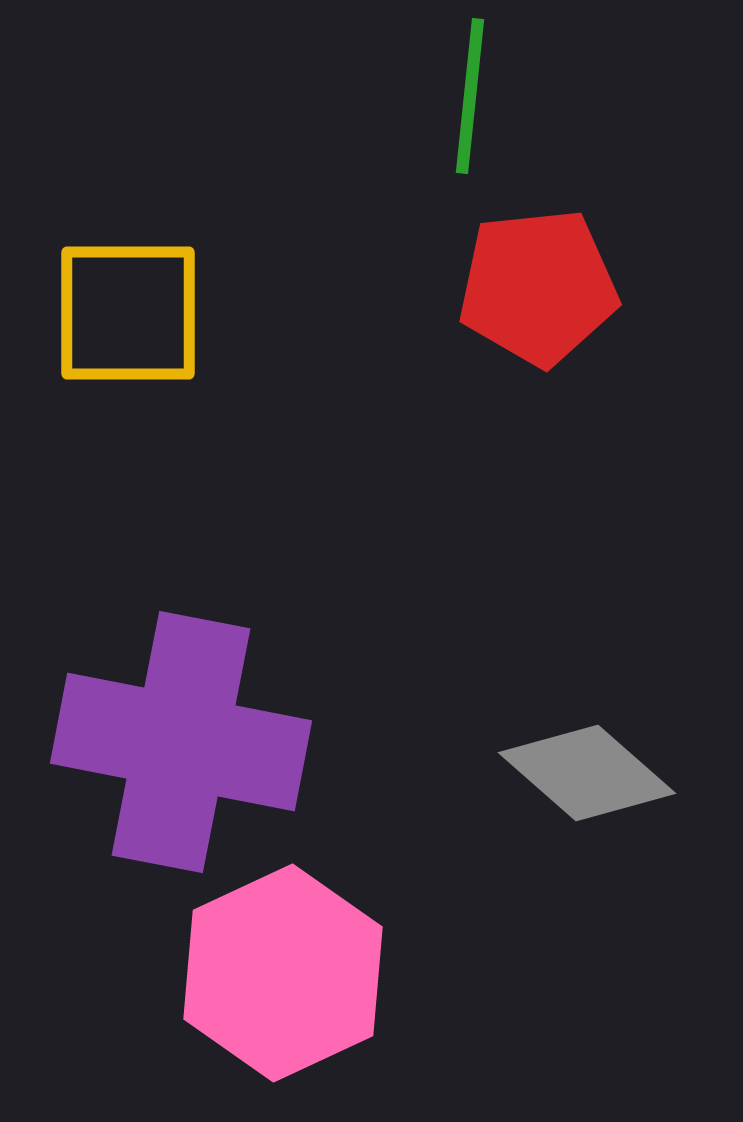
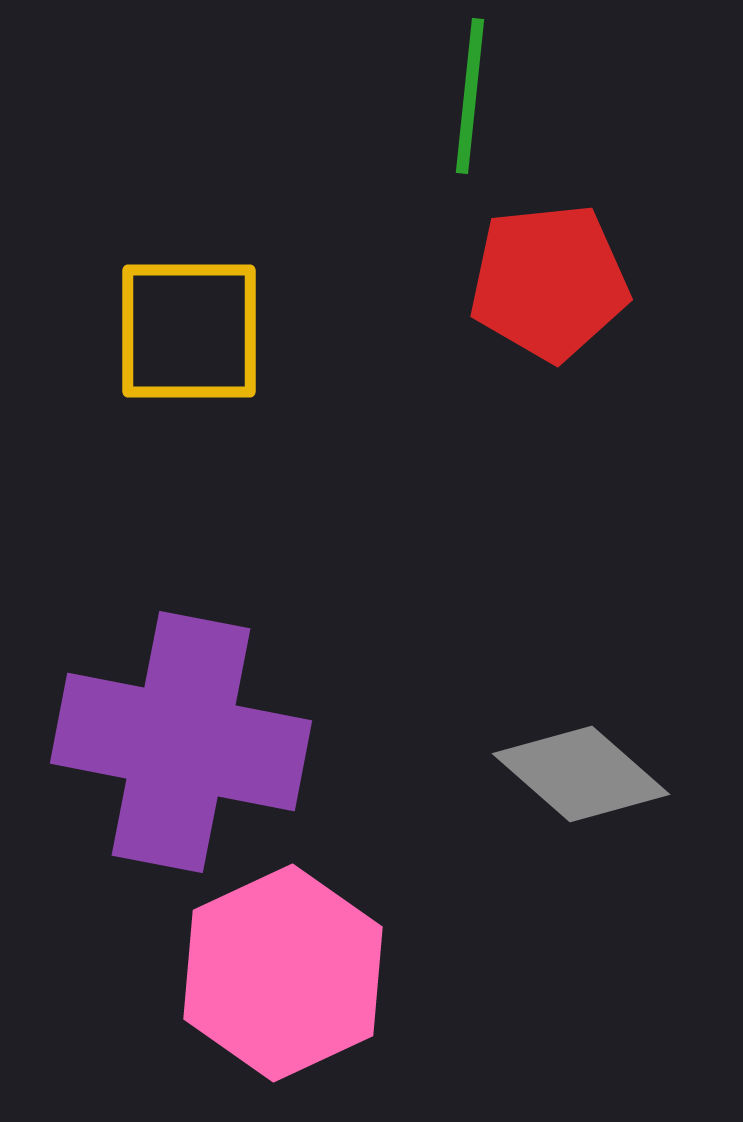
red pentagon: moved 11 px right, 5 px up
yellow square: moved 61 px right, 18 px down
gray diamond: moved 6 px left, 1 px down
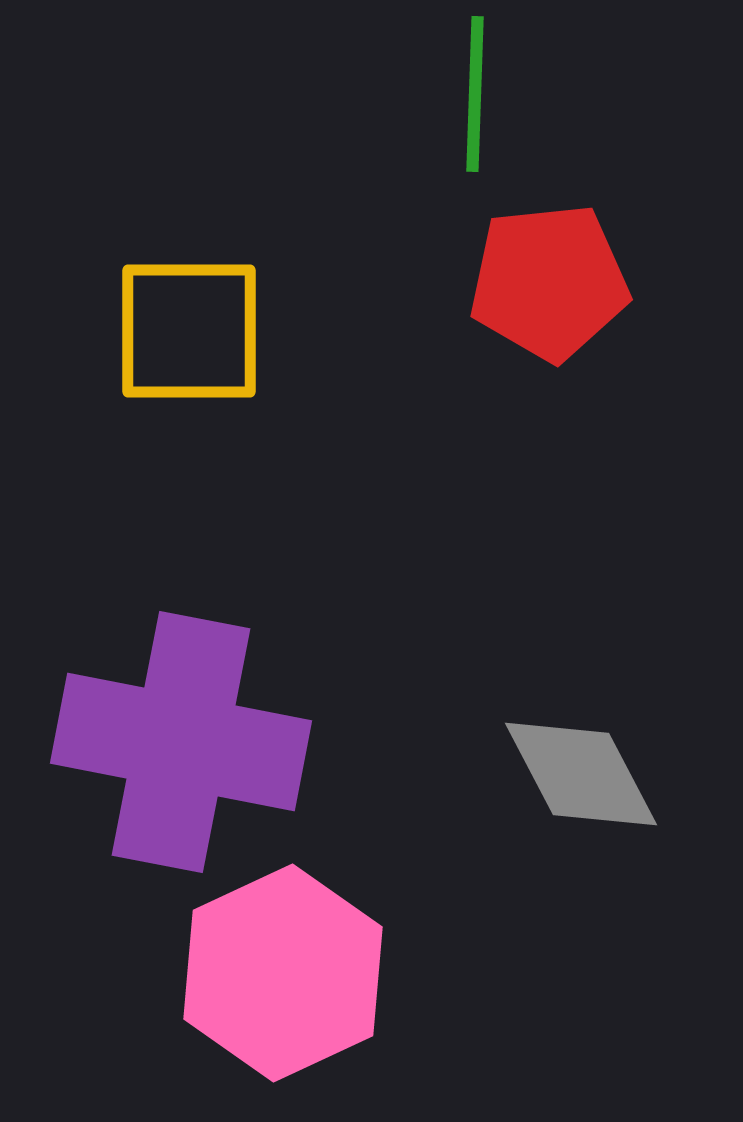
green line: moved 5 px right, 2 px up; rotated 4 degrees counterclockwise
gray diamond: rotated 21 degrees clockwise
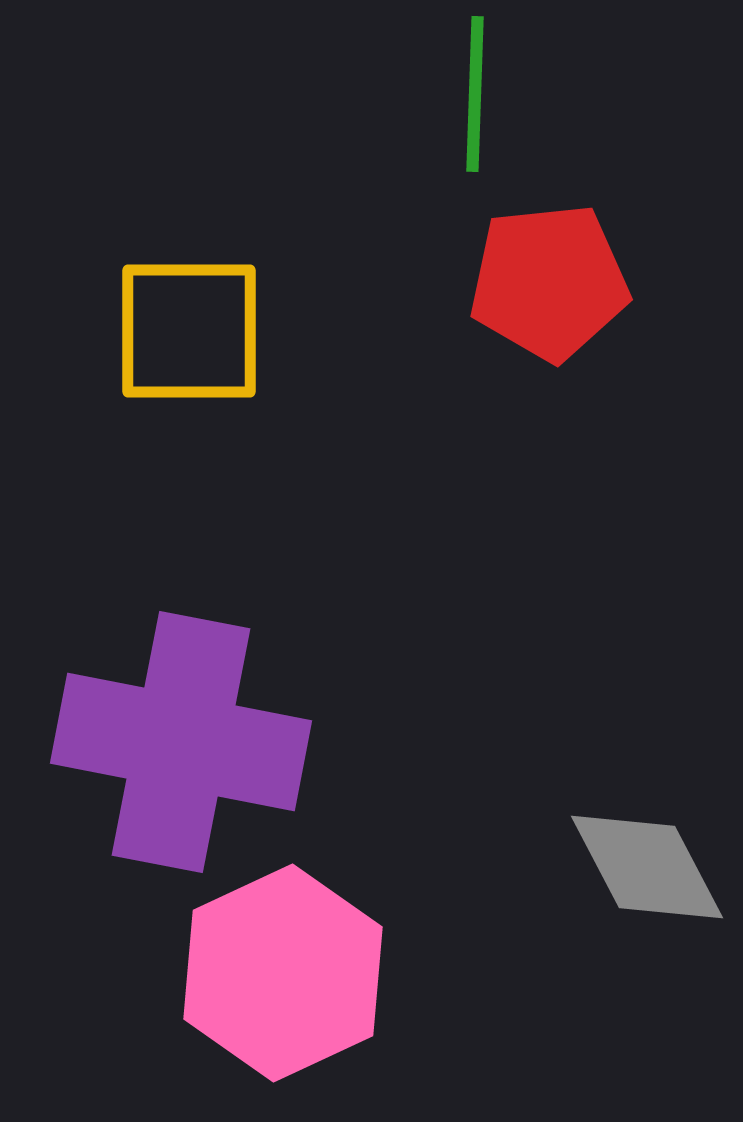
gray diamond: moved 66 px right, 93 px down
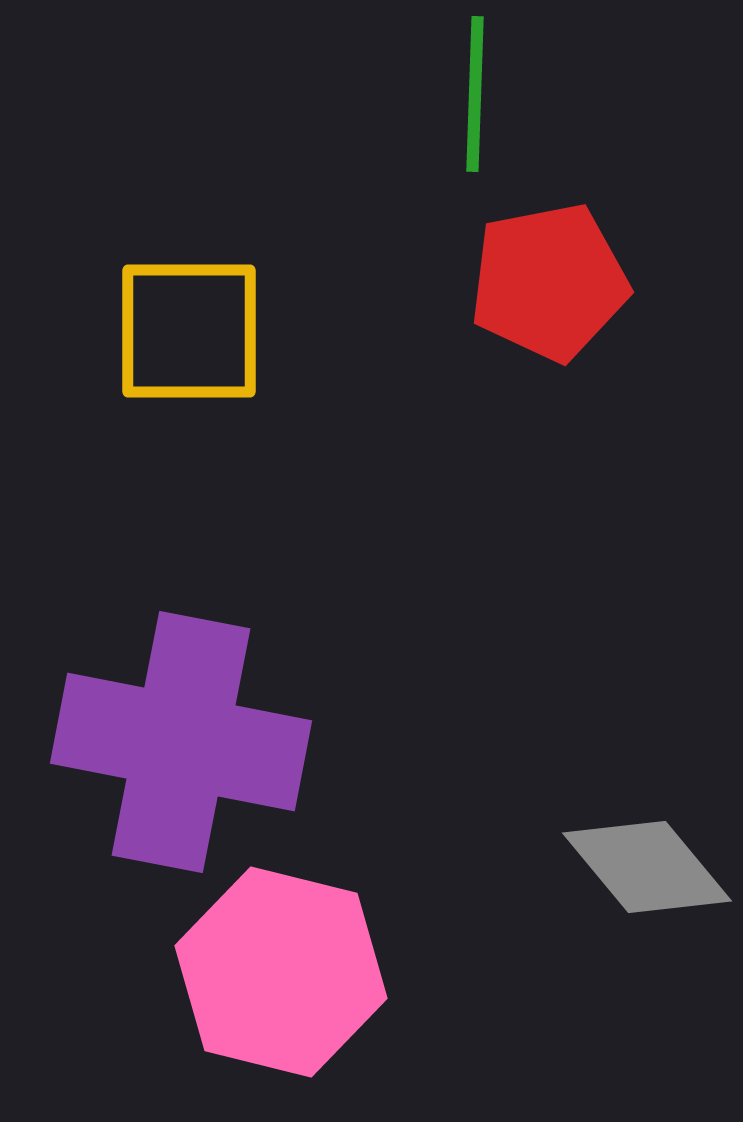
red pentagon: rotated 5 degrees counterclockwise
gray diamond: rotated 12 degrees counterclockwise
pink hexagon: moved 2 px left, 1 px up; rotated 21 degrees counterclockwise
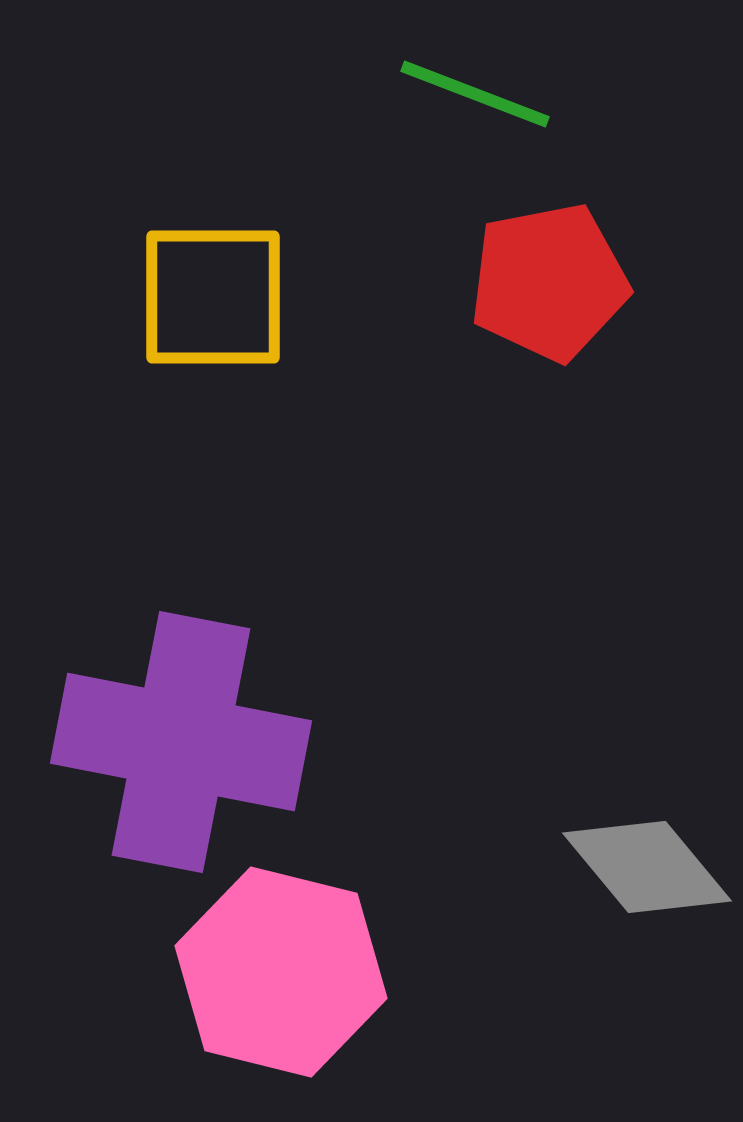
green line: rotated 71 degrees counterclockwise
yellow square: moved 24 px right, 34 px up
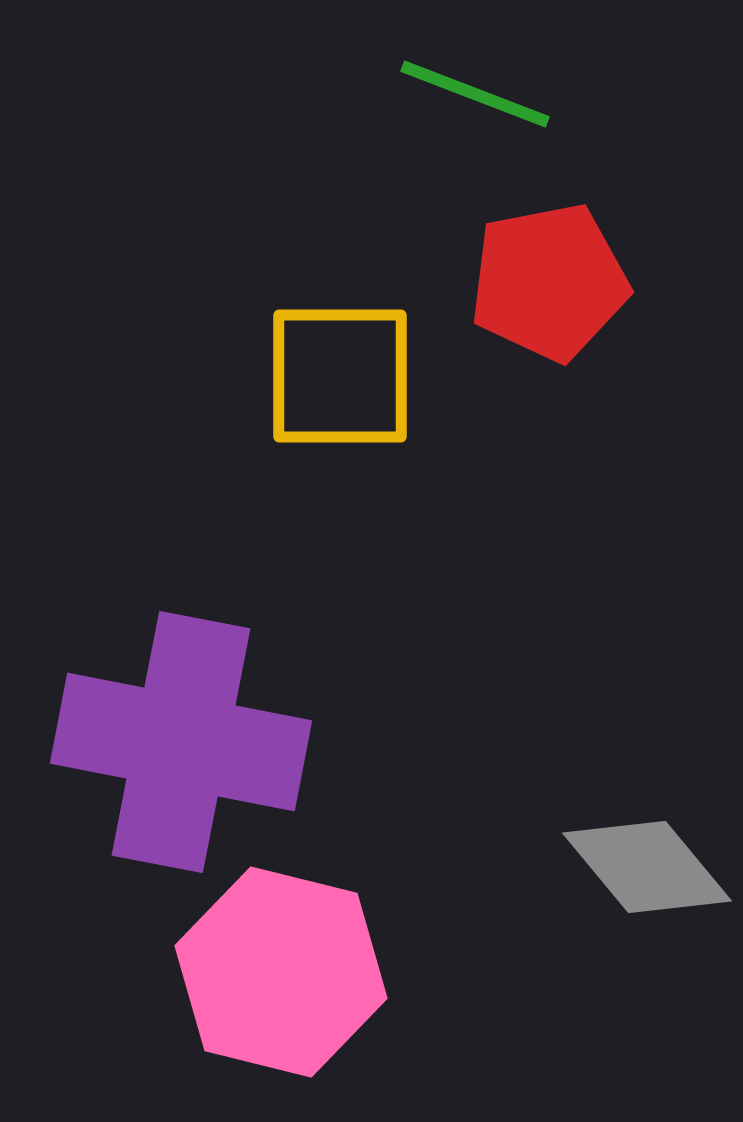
yellow square: moved 127 px right, 79 px down
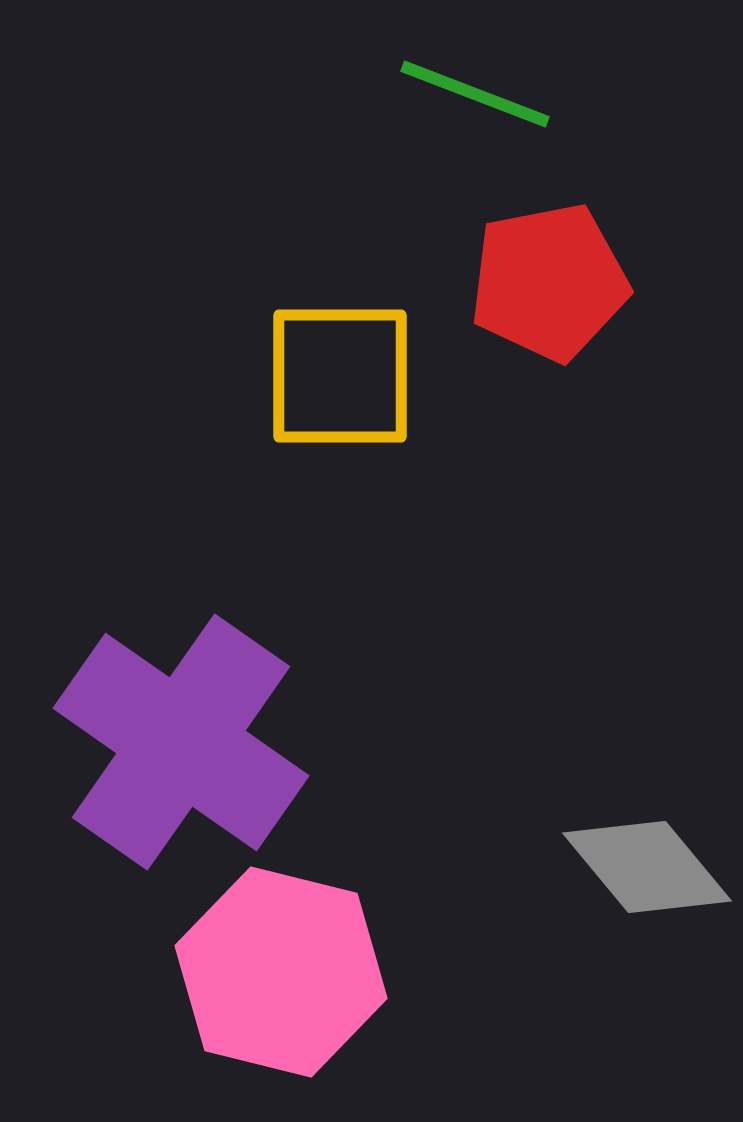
purple cross: rotated 24 degrees clockwise
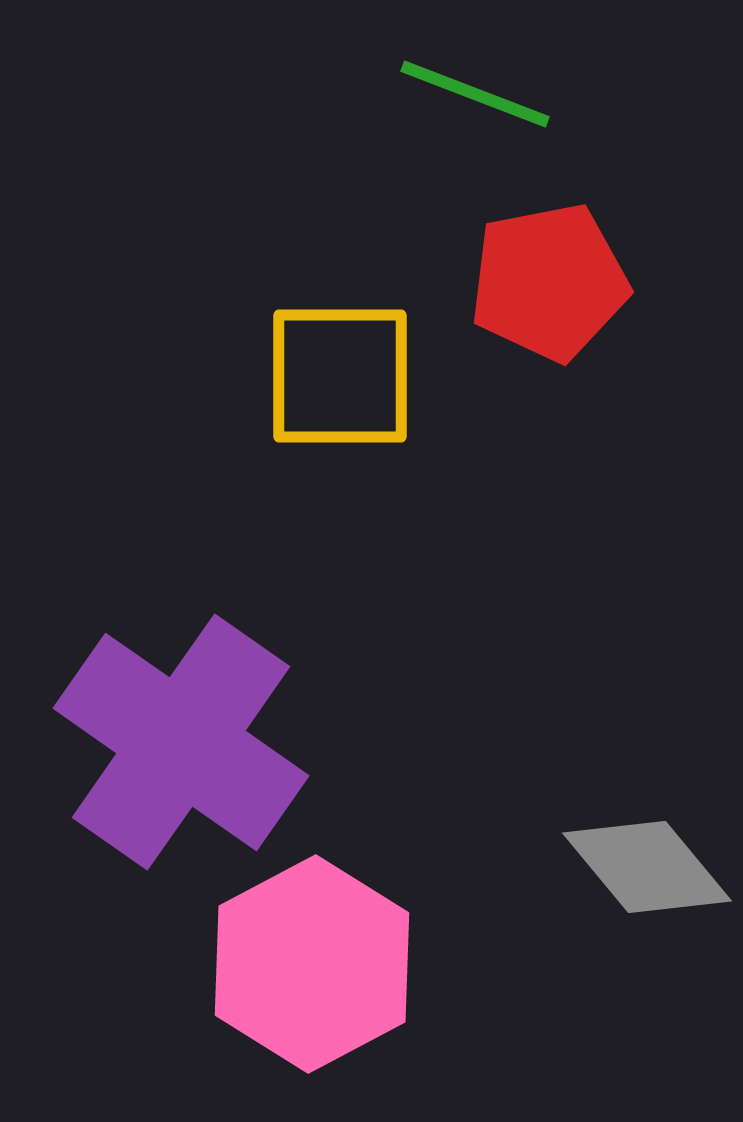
pink hexagon: moved 31 px right, 8 px up; rotated 18 degrees clockwise
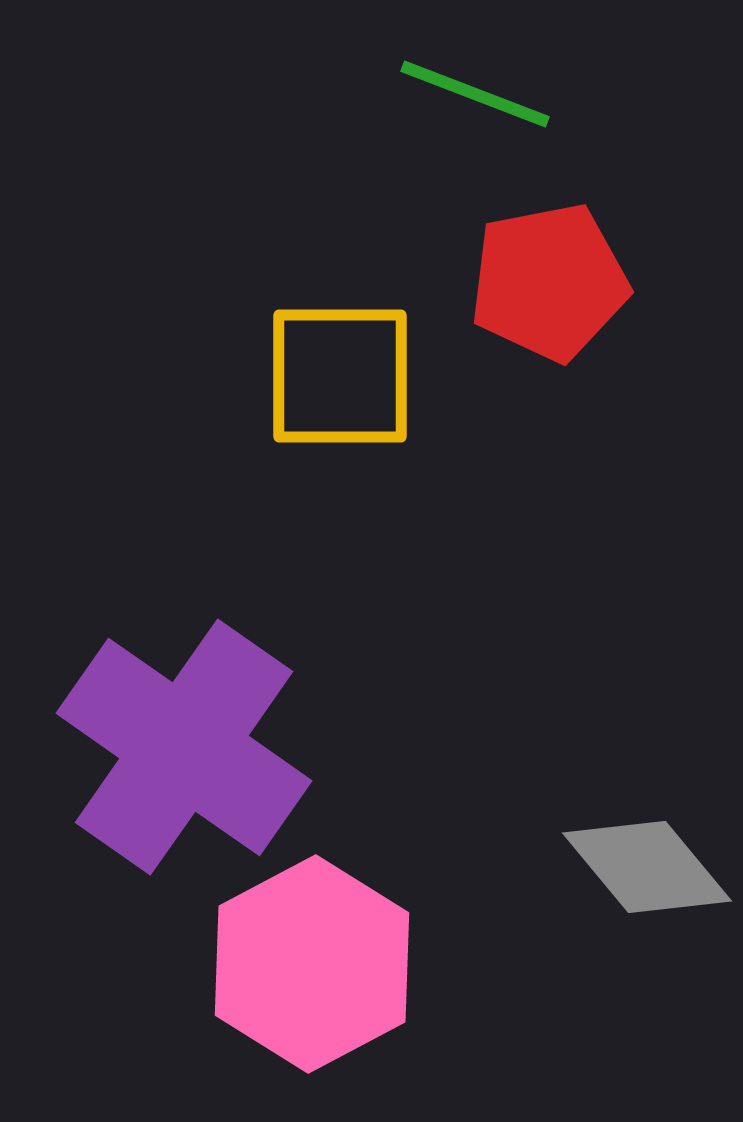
purple cross: moved 3 px right, 5 px down
